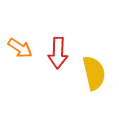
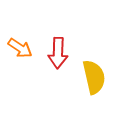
yellow semicircle: moved 4 px down
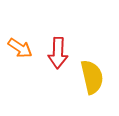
yellow semicircle: moved 2 px left
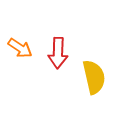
yellow semicircle: moved 2 px right
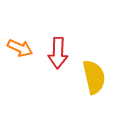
orange arrow: rotated 10 degrees counterclockwise
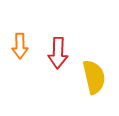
orange arrow: moved 2 px up; rotated 65 degrees clockwise
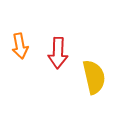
orange arrow: rotated 10 degrees counterclockwise
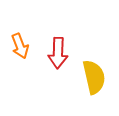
orange arrow: rotated 10 degrees counterclockwise
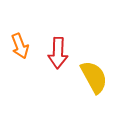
yellow semicircle: rotated 16 degrees counterclockwise
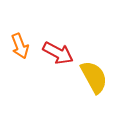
red arrow: rotated 64 degrees counterclockwise
